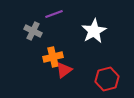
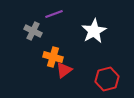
orange cross: rotated 30 degrees clockwise
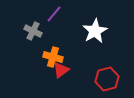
purple line: rotated 30 degrees counterclockwise
white star: moved 1 px right
red triangle: moved 3 px left
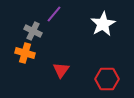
white star: moved 8 px right, 7 px up
orange cross: moved 28 px left, 4 px up
red triangle: rotated 18 degrees counterclockwise
red hexagon: rotated 15 degrees clockwise
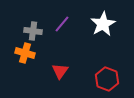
purple line: moved 8 px right, 10 px down
gray cross: rotated 18 degrees counterclockwise
red triangle: moved 1 px left, 1 px down
red hexagon: rotated 20 degrees clockwise
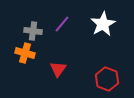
red triangle: moved 2 px left, 2 px up
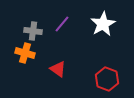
red triangle: rotated 30 degrees counterclockwise
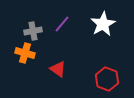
gray cross: rotated 18 degrees counterclockwise
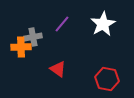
gray cross: moved 6 px down
orange cross: moved 4 px left, 6 px up; rotated 18 degrees counterclockwise
red hexagon: rotated 10 degrees counterclockwise
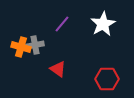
gray cross: moved 2 px right, 8 px down
orange cross: rotated 18 degrees clockwise
red hexagon: rotated 10 degrees counterclockwise
